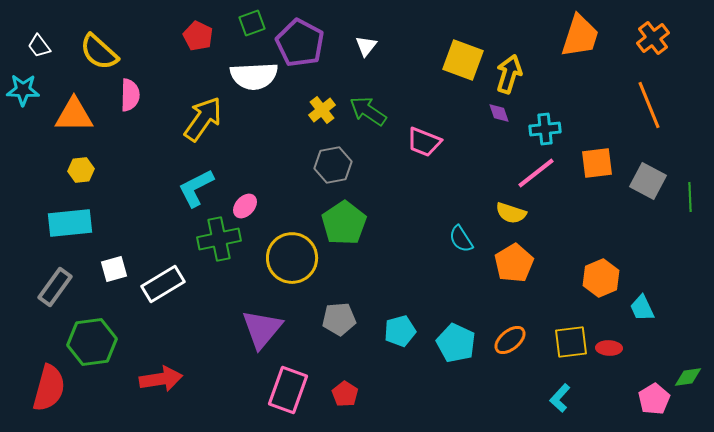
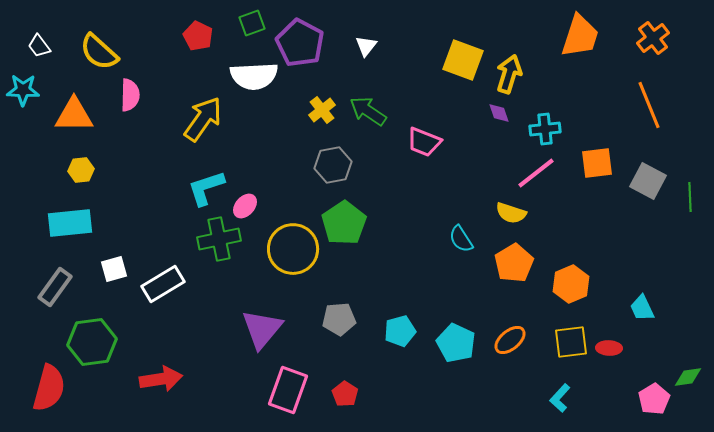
cyan L-shape at (196, 188): moved 10 px right; rotated 9 degrees clockwise
yellow circle at (292, 258): moved 1 px right, 9 px up
orange hexagon at (601, 278): moved 30 px left, 6 px down
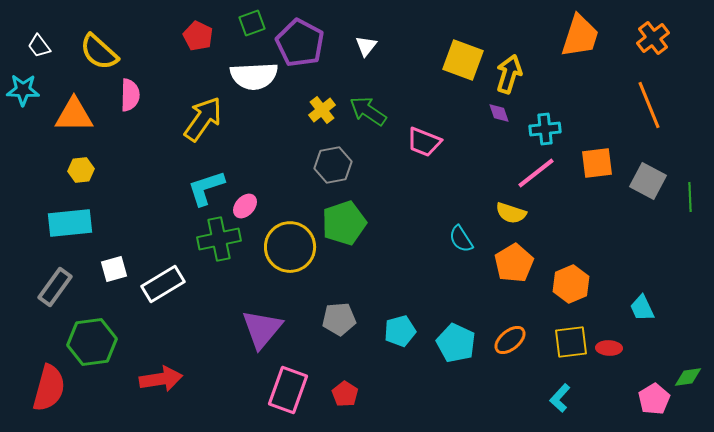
green pentagon at (344, 223): rotated 15 degrees clockwise
yellow circle at (293, 249): moved 3 px left, 2 px up
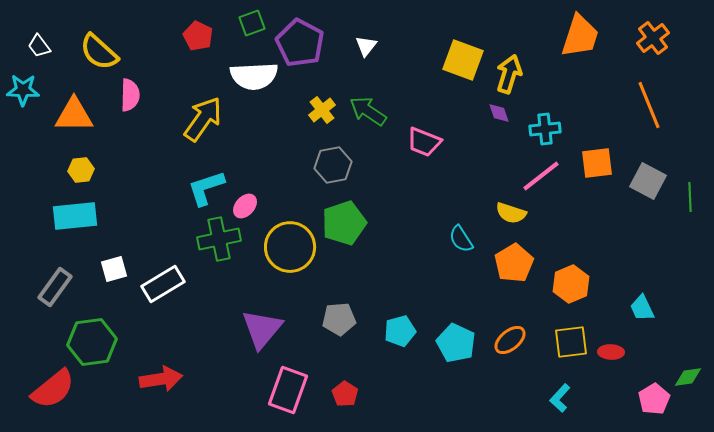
pink line at (536, 173): moved 5 px right, 3 px down
cyan rectangle at (70, 223): moved 5 px right, 7 px up
red ellipse at (609, 348): moved 2 px right, 4 px down
red semicircle at (49, 388): moved 4 px right, 1 px down; rotated 36 degrees clockwise
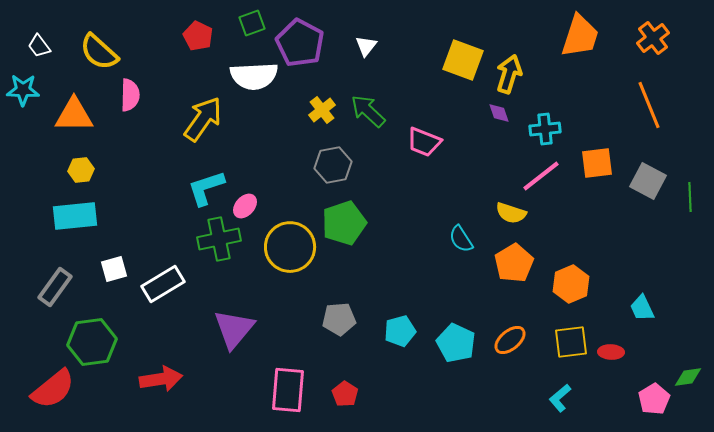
green arrow at (368, 111): rotated 9 degrees clockwise
purple triangle at (262, 329): moved 28 px left
pink rectangle at (288, 390): rotated 15 degrees counterclockwise
cyan L-shape at (560, 398): rotated 8 degrees clockwise
